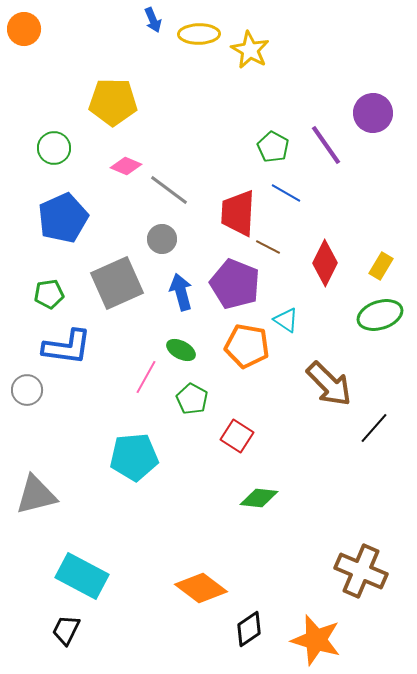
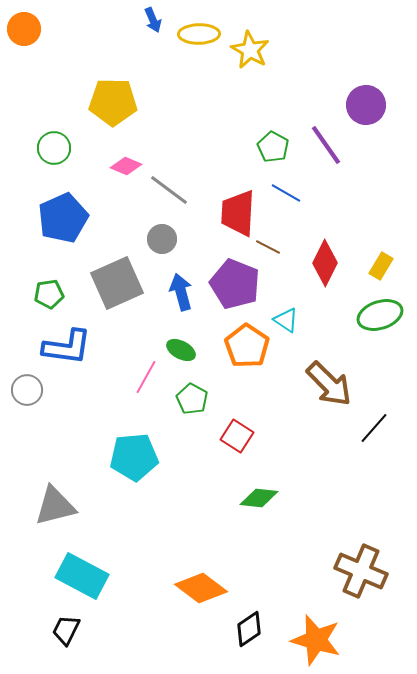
purple circle at (373, 113): moved 7 px left, 8 px up
orange pentagon at (247, 346): rotated 24 degrees clockwise
gray triangle at (36, 495): moved 19 px right, 11 px down
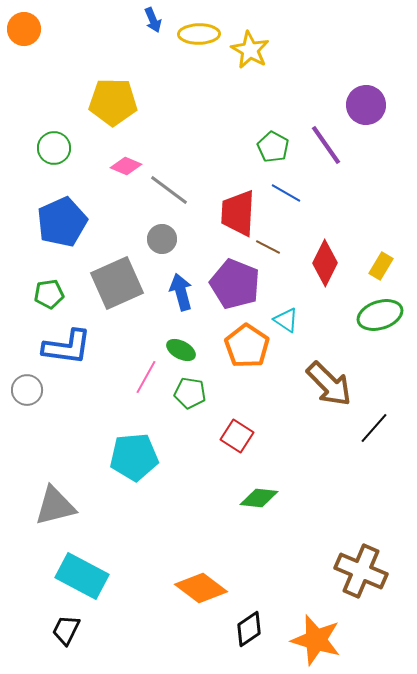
blue pentagon at (63, 218): moved 1 px left, 4 px down
green pentagon at (192, 399): moved 2 px left, 6 px up; rotated 20 degrees counterclockwise
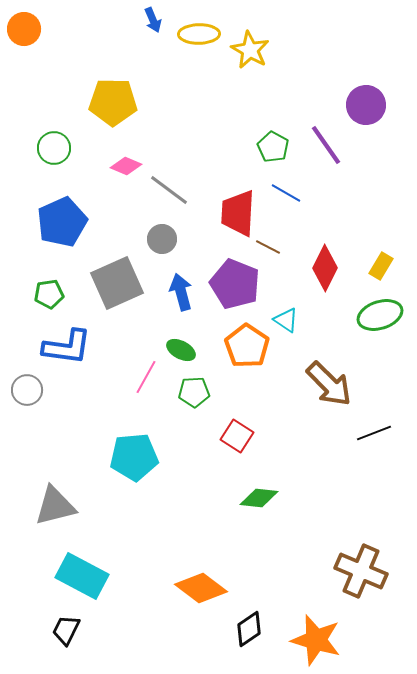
red diamond at (325, 263): moved 5 px down
green pentagon at (190, 393): moved 4 px right, 1 px up; rotated 12 degrees counterclockwise
black line at (374, 428): moved 5 px down; rotated 28 degrees clockwise
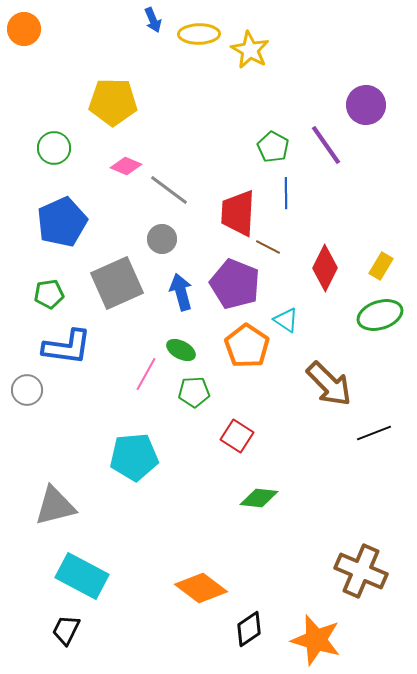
blue line at (286, 193): rotated 60 degrees clockwise
pink line at (146, 377): moved 3 px up
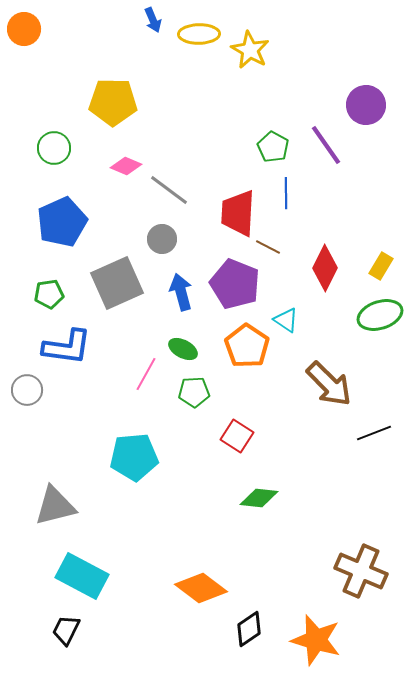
green ellipse at (181, 350): moved 2 px right, 1 px up
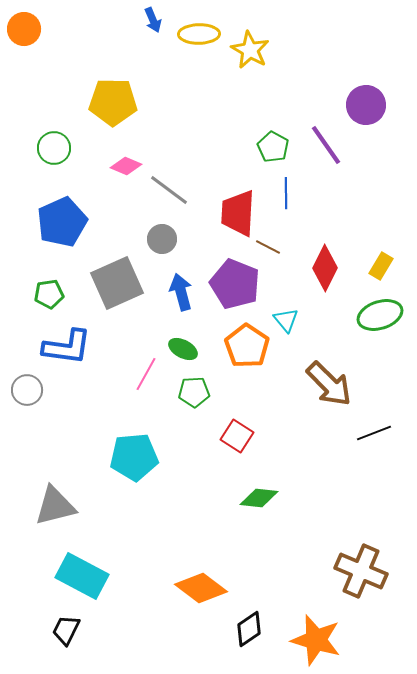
cyan triangle at (286, 320): rotated 16 degrees clockwise
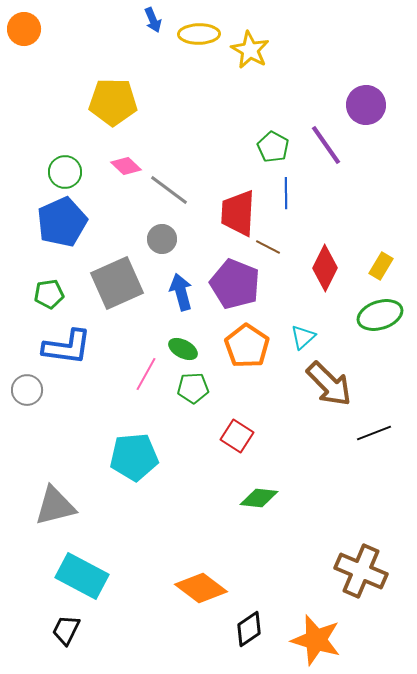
green circle at (54, 148): moved 11 px right, 24 px down
pink diamond at (126, 166): rotated 20 degrees clockwise
cyan triangle at (286, 320): moved 17 px right, 17 px down; rotated 28 degrees clockwise
green pentagon at (194, 392): moved 1 px left, 4 px up
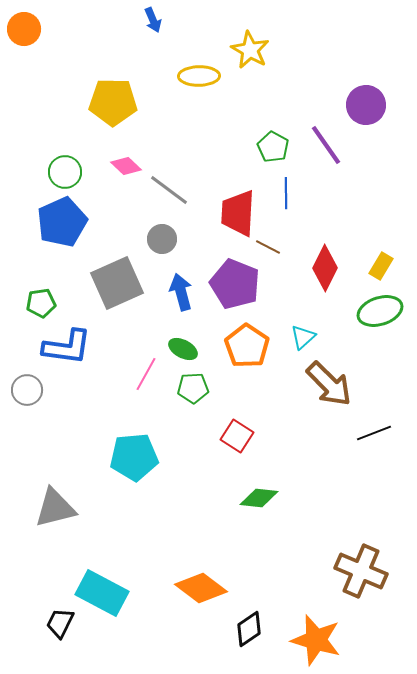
yellow ellipse at (199, 34): moved 42 px down
green pentagon at (49, 294): moved 8 px left, 9 px down
green ellipse at (380, 315): moved 4 px up
gray triangle at (55, 506): moved 2 px down
cyan rectangle at (82, 576): moved 20 px right, 17 px down
black trapezoid at (66, 630): moved 6 px left, 7 px up
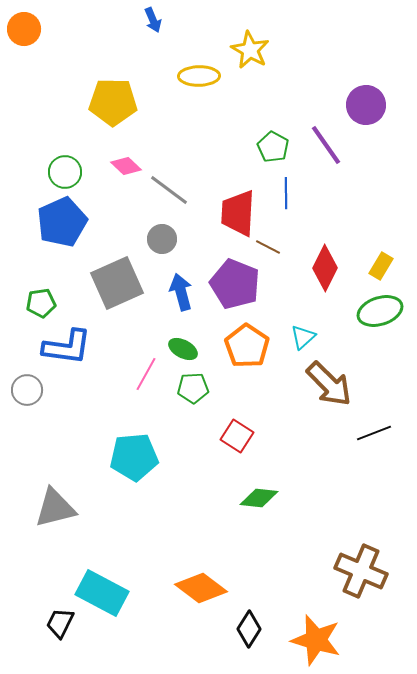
black diamond at (249, 629): rotated 24 degrees counterclockwise
